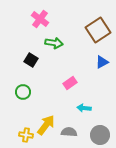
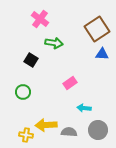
brown square: moved 1 px left, 1 px up
blue triangle: moved 8 px up; rotated 32 degrees clockwise
yellow arrow: rotated 130 degrees counterclockwise
gray circle: moved 2 px left, 5 px up
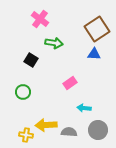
blue triangle: moved 8 px left
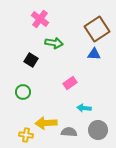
yellow arrow: moved 2 px up
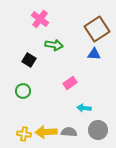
green arrow: moved 2 px down
black square: moved 2 px left
green circle: moved 1 px up
yellow arrow: moved 9 px down
yellow cross: moved 2 px left, 1 px up
